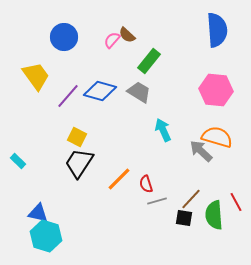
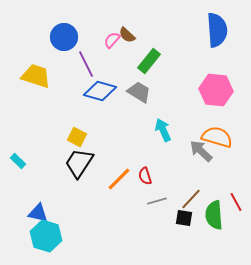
yellow trapezoid: rotated 36 degrees counterclockwise
purple line: moved 18 px right, 32 px up; rotated 68 degrees counterclockwise
red semicircle: moved 1 px left, 8 px up
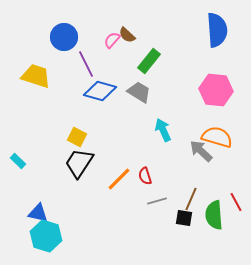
brown line: rotated 20 degrees counterclockwise
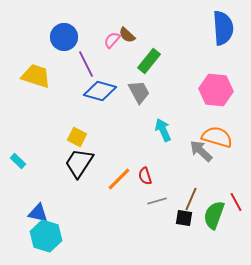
blue semicircle: moved 6 px right, 2 px up
gray trapezoid: rotated 30 degrees clockwise
green semicircle: rotated 24 degrees clockwise
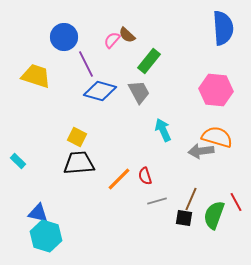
gray arrow: rotated 50 degrees counterclockwise
black trapezoid: rotated 52 degrees clockwise
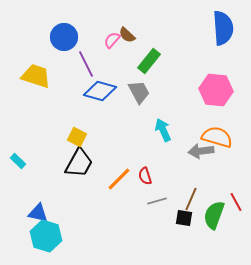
black trapezoid: rotated 124 degrees clockwise
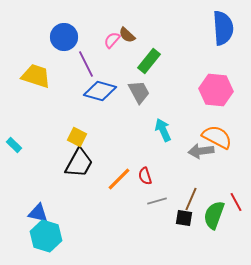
orange semicircle: rotated 12 degrees clockwise
cyan rectangle: moved 4 px left, 16 px up
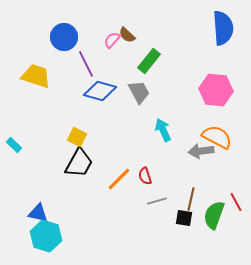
brown line: rotated 10 degrees counterclockwise
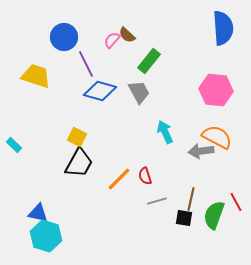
cyan arrow: moved 2 px right, 2 px down
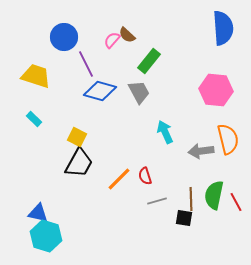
orange semicircle: moved 11 px right, 2 px down; rotated 48 degrees clockwise
cyan rectangle: moved 20 px right, 26 px up
brown line: rotated 15 degrees counterclockwise
green semicircle: moved 20 px up; rotated 8 degrees counterclockwise
